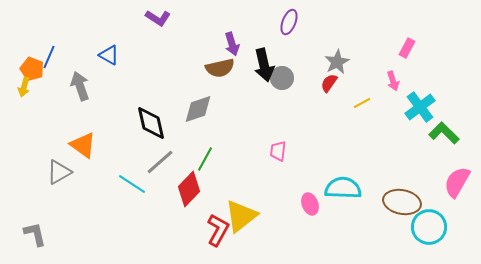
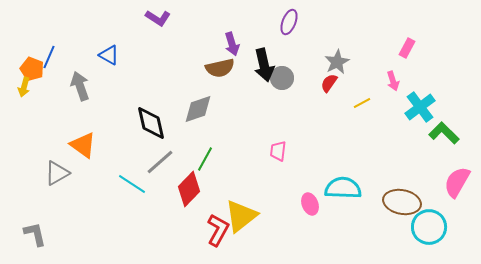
gray triangle: moved 2 px left, 1 px down
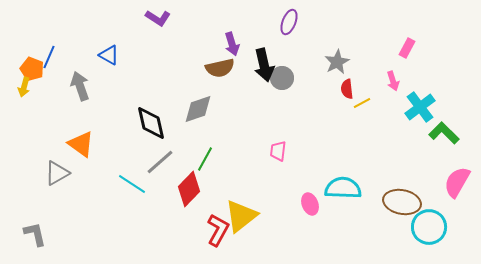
red semicircle: moved 18 px right, 6 px down; rotated 42 degrees counterclockwise
orange triangle: moved 2 px left, 1 px up
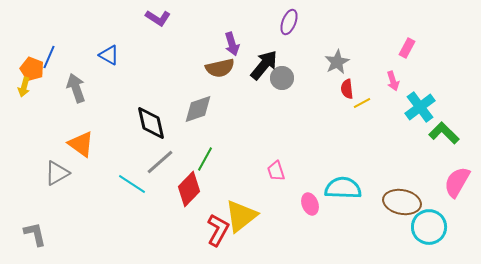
black arrow: rotated 128 degrees counterclockwise
gray arrow: moved 4 px left, 2 px down
pink trapezoid: moved 2 px left, 20 px down; rotated 25 degrees counterclockwise
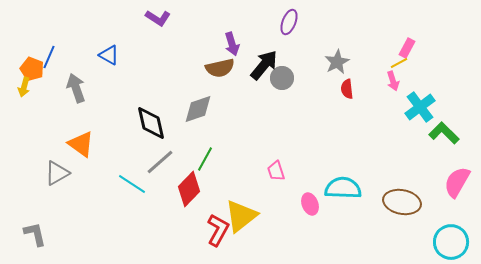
yellow line: moved 37 px right, 40 px up
cyan circle: moved 22 px right, 15 px down
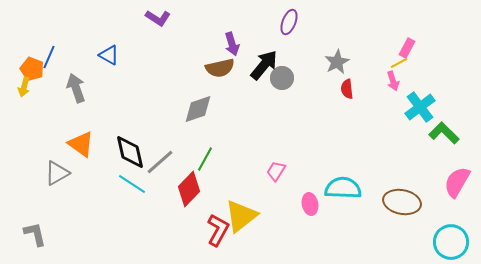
black diamond: moved 21 px left, 29 px down
pink trapezoid: rotated 50 degrees clockwise
pink ellipse: rotated 10 degrees clockwise
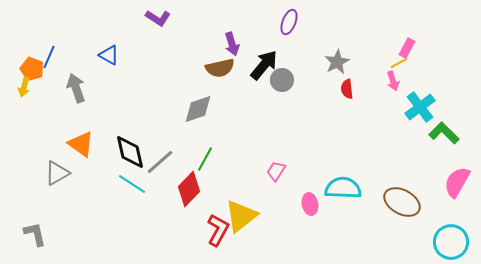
gray circle: moved 2 px down
brown ellipse: rotated 18 degrees clockwise
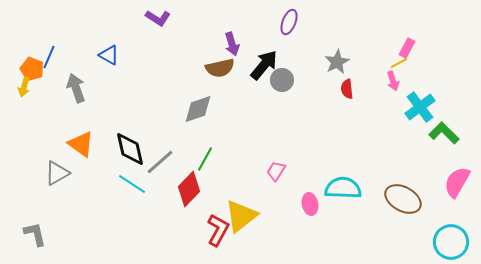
black diamond: moved 3 px up
brown ellipse: moved 1 px right, 3 px up
